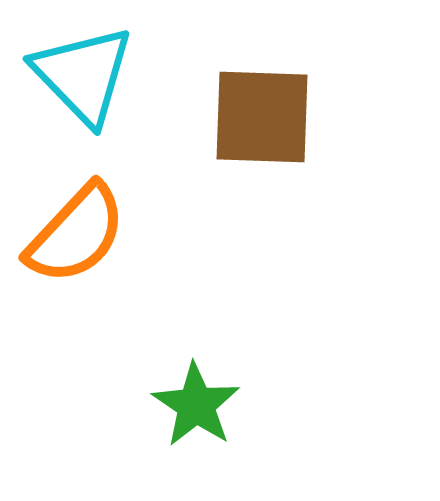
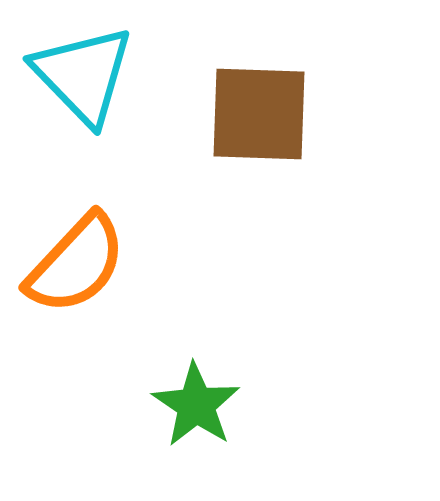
brown square: moved 3 px left, 3 px up
orange semicircle: moved 30 px down
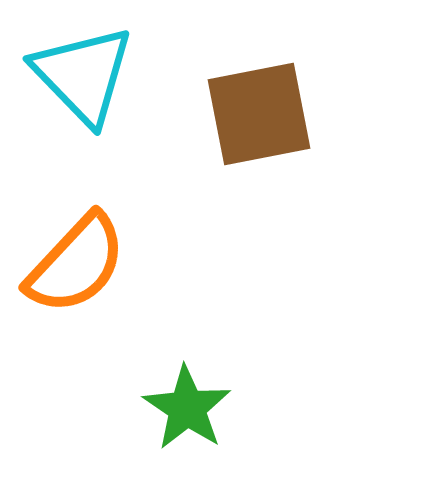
brown square: rotated 13 degrees counterclockwise
green star: moved 9 px left, 3 px down
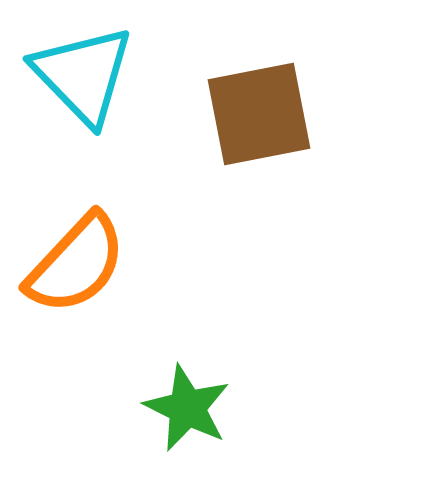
green star: rotated 8 degrees counterclockwise
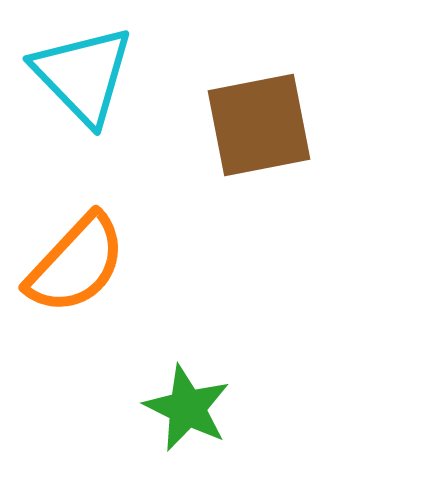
brown square: moved 11 px down
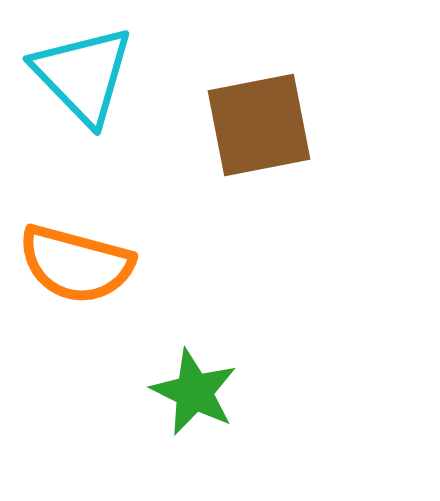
orange semicircle: rotated 62 degrees clockwise
green star: moved 7 px right, 16 px up
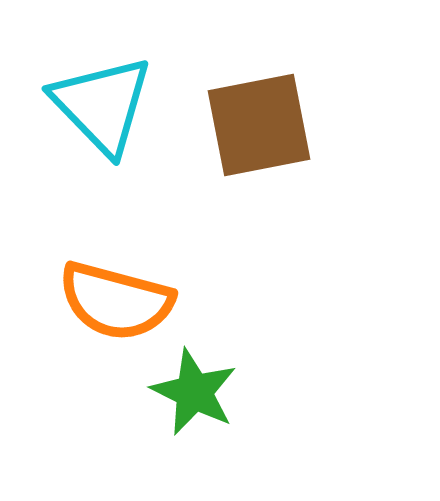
cyan triangle: moved 19 px right, 30 px down
orange semicircle: moved 40 px right, 37 px down
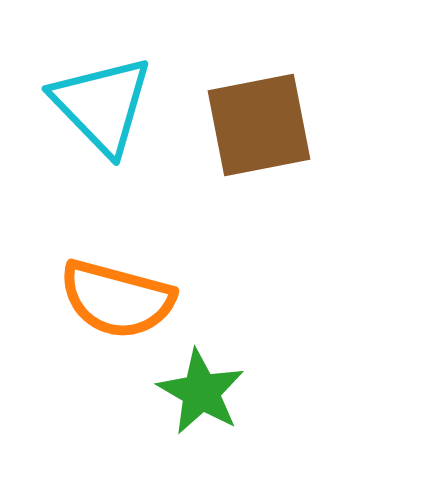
orange semicircle: moved 1 px right, 2 px up
green star: moved 7 px right; rotated 4 degrees clockwise
